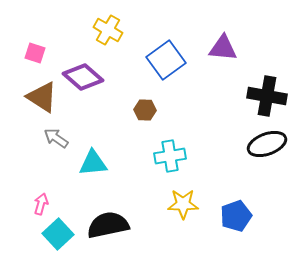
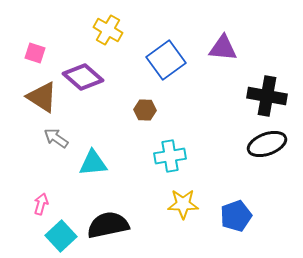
cyan square: moved 3 px right, 2 px down
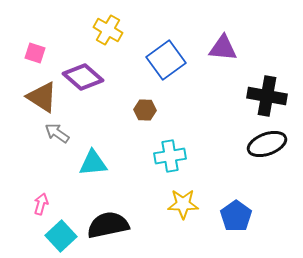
gray arrow: moved 1 px right, 5 px up
blue pentagon: rotated 16 degrees counterclockwise
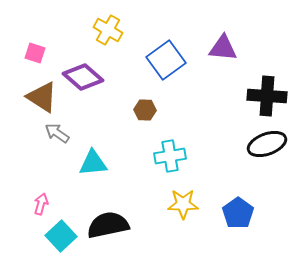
black cross: rotated 6 degrees counterclockwise
blue pentagon: moved 2 px right, 3 px up
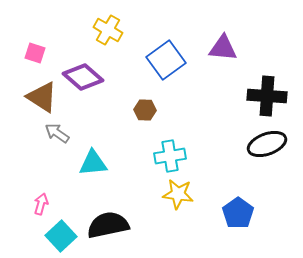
yellow star: moved 5 px left, 10 px up; rotated 8 degrees clockwise
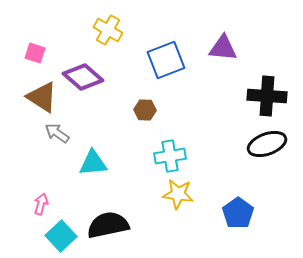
blue square: rotated 15 degrees clockwise
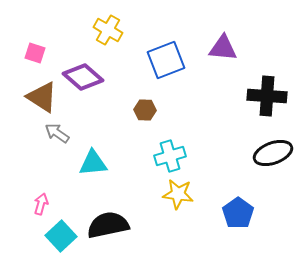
black ellipse: moved 6 px right, 9 px down
cyan cross: rotated 8 degrees counterclockwise
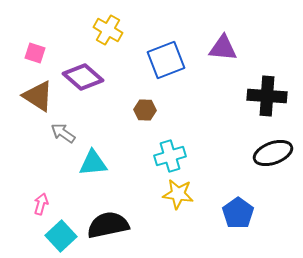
brown triangle: moved 4 px left, 1 px up
gray arrow: moved 6 px right
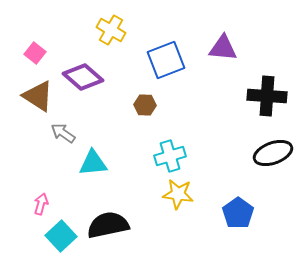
yellow cross: moved 3 px right
pink square: rotated 20 degrees clockwise
brown hexagon: moved 5 px up
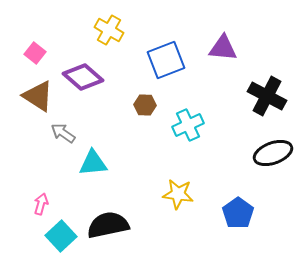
yellow cross: moved 2 px left
black cross: rotated 24 degrees clockwise
cyan cross: moved 18 px right, 31 px up; rotated 8 degrees counterclockwise
